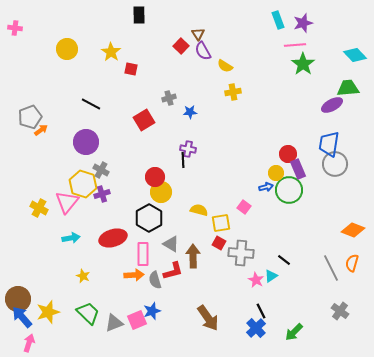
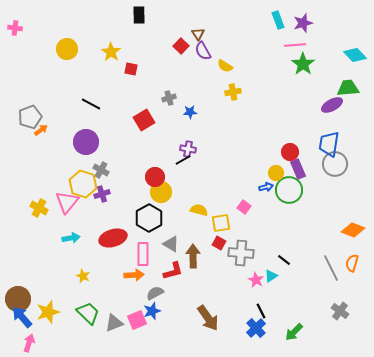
red circle at (288, 154): moved 2 px right, 2 px up
black line at (183, 160): rotated 63 degrees clockwise
gray semicircle at (155, 280): moved 13 px down; rotated 78 degrees clockwise
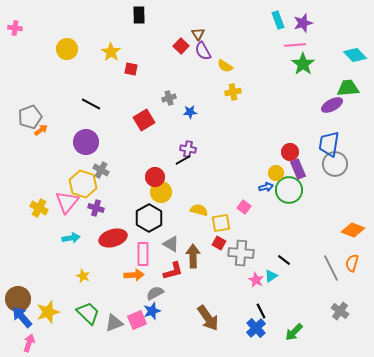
purple cross at (102, 194): moved 6 px left, 14 px down; rotated 35 degrees clockwise
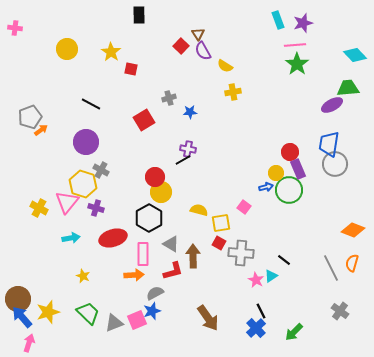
green star at (303, 64): moved 6 px left
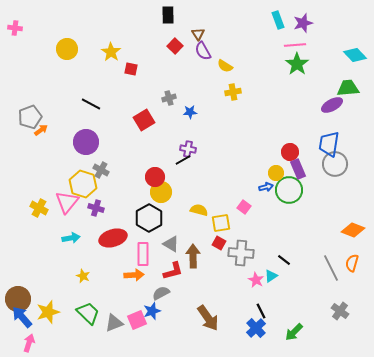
black rectangle at (139, 15): moved 29 px right
red square at (181, 46): moved 6 px left
gray semicircle at (155, 293): moved 6 px right
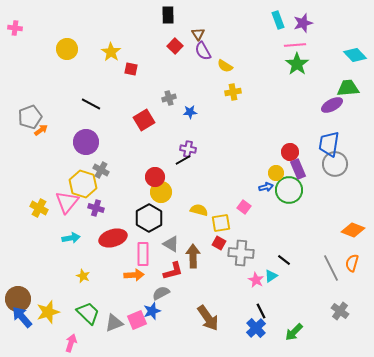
pink arrow at (29, 343): moved 42 px right
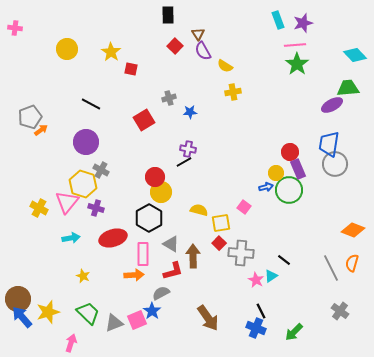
black line at (183, 160): moved 1 px right, 2 px down
red square at (219, 243): rotated 16 degrees clockwise
blue star at (152, 311): rotated 18 degrees counterclockwise
blue cross at (256, 328): rotated 24 degrees counterclockwise
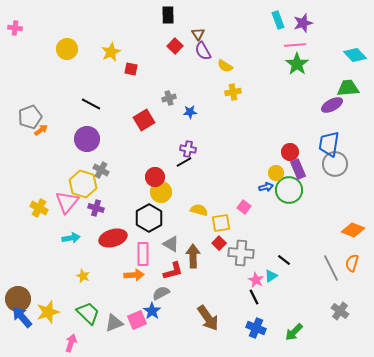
yellow star at (111, 52): rotated 12 degrees clockwise
purple circle at (86, 142): moved 1 px right, 3 px up
black line at (261, 311): moved 7 px left, 14 px up
